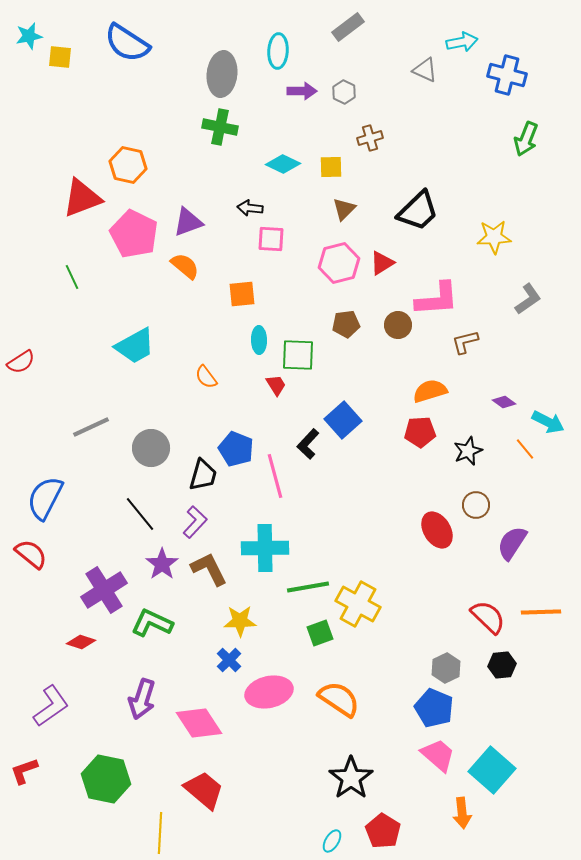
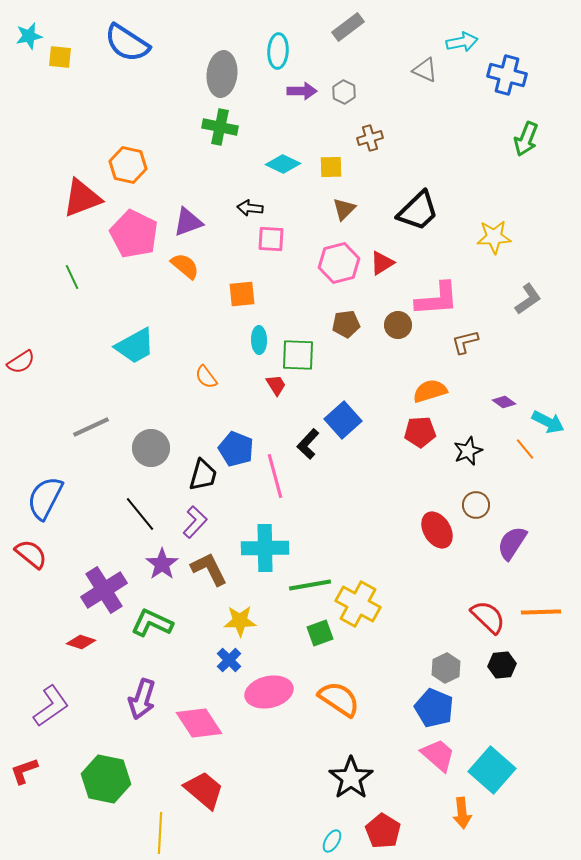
green line at (308, 587): moved 2 px right, 2 px up
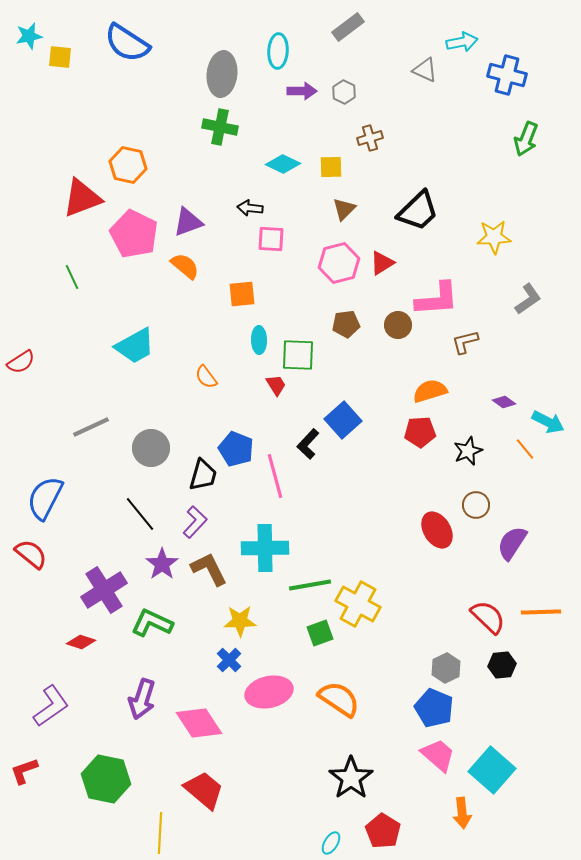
cyan ellipse at (332, 841): moved 1 px left, 2 px down
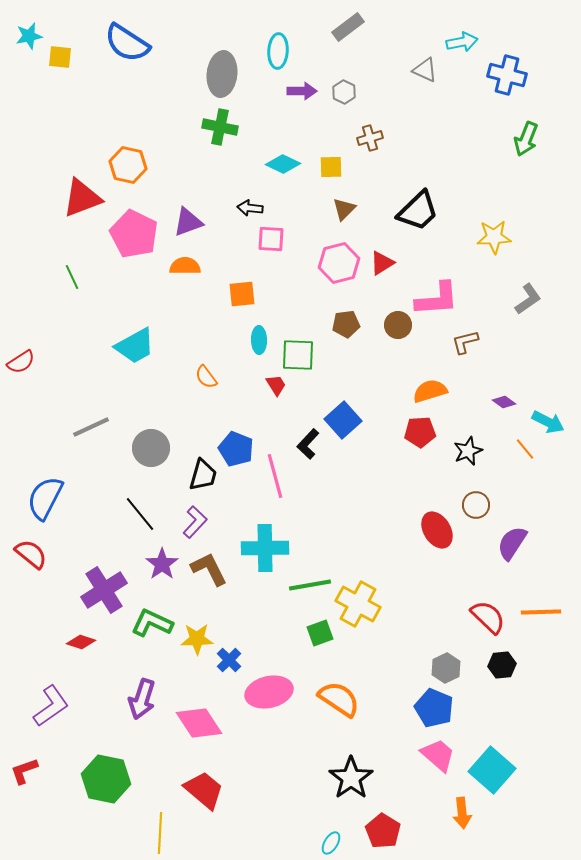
orange semicircle at (185, 266): rotated 40 degrees counterclockwise
yellow star at (240, 621): moved 43 px left, 18 px down
